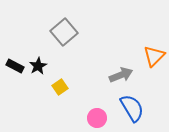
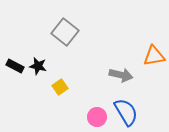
gray square: moved 1 px right; rotated 12 degrees counterclockwise
orange triangle: rotated 35 degrees clockwise
black star: rotated 30 degrees counterclockwise
gray arrow: rotated 35 degrees clockwise
blue semicircle: moved 6 px left, 4 px down
pink circle: moved 1 px up
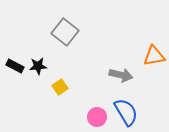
black star: rotated 18 degrees counterclockwise
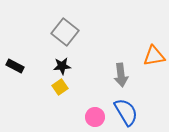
black star: moved 24 px right
gray arrow: rotated 70 degrees clockwise
pink circle: moved 2 px left
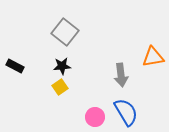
orange triangle: moved 1 px left, 1 px down
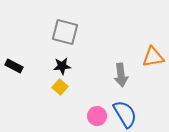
gray square: rotated 24 degrees counterclockwise
black rectangle: moved 1 px left
yellow square: rotated 14 degrees counterclockwise
blue semicircle: moved 1 px left, 2 px down
pink circle: moved 2 px right, 1 px up
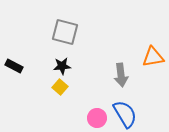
pink circle: moved 2 px down
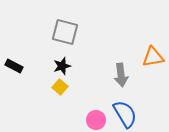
black star: rotated 12 degrees counterclockwise
pink circle: moved 1 px left, 2 px down
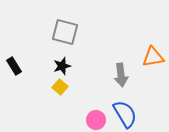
black rectangle: rotated 30 degrees clockwise
